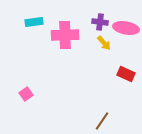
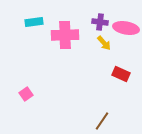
red rectangle: moved 5 px left
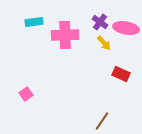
purple cross: rotated 28 degrees clockwise
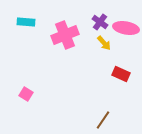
cyan rectangle: moved 8 px left; rotated 12 degrees clockwise
pink cross: rotated 20 degrees counterclockwise
pink square: rotated 24 degrees counterclockwise
brown line: moved 1 px right, 1 px up
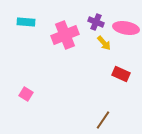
purple cross: moved 4 px left; rotated 14 degrees counterclockwise
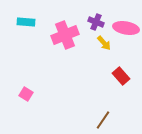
red rectangle: moved 2 px down; rotated 24 degrees clockwise
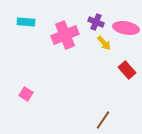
red rectangle: moved 6 px right, 6 px up
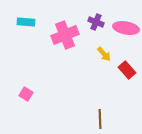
yellow arrow: moved 11 px down
brown line: moved 3 px left, 1 px up; rotated 36 degrees counterclockwise
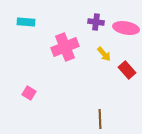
purple cross: rotated 14 degrees counterclockwise
pink cross: moved 12 px down
pink square: moved 3 px right, 1 px up
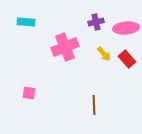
purple cross: rotated 21 degrees counterclockwise
pink ellipse: rotated 15 degrees counterclockwise
red rectangle: moved 11 px up
pink square: rotated 24 degrees counterclockwise
brown line: moved 6 px left, 14 px up
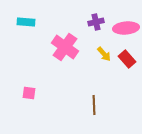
pink cross: rotated 32 degrees counterclockwise
